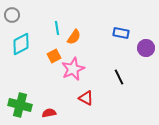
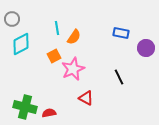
gray circle: moved 4 px down
green cross: moved 5 px right, 2 px down
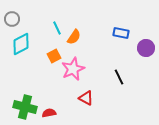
cyan line: rotated 16 degrees counterclockwise
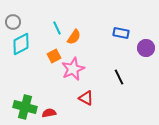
gray circle: moved 1 px right, 3 px down
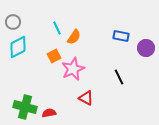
blue rectangle: moved 3 px down
cyan diamond: moved 3 px left, 3 px down
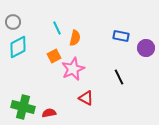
orange semicircle: moved 1 px right, 1 px down; rotated 21 degrees counterclockwise
green cross: moved 2 px left
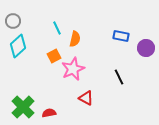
gray circle: moved 1 px up
orange semicircle: moved 1 px down
cyan diamond: moved 1 px up; rotated 15 degrees counterclockwise
green cross: rotated 30 degrees clockwise
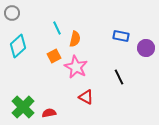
gray circle: moved 1 px left, 8 px up
pink star: moved 3 px right, 2 px up; rotated 20 degrees counterclockwise
red triangle: moved 1 px up
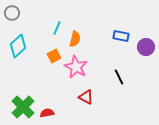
cyan line: rotated 48 degrees clockwise
purple circle: moved 1 px up
red semicircle: moved 2 px left
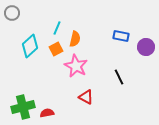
cyan diamond: moved 12 px right
orange square: moved 2 px right, 7 px up
pink star: moved 1 px up
green cross: rotated 30 degrees clockwise
